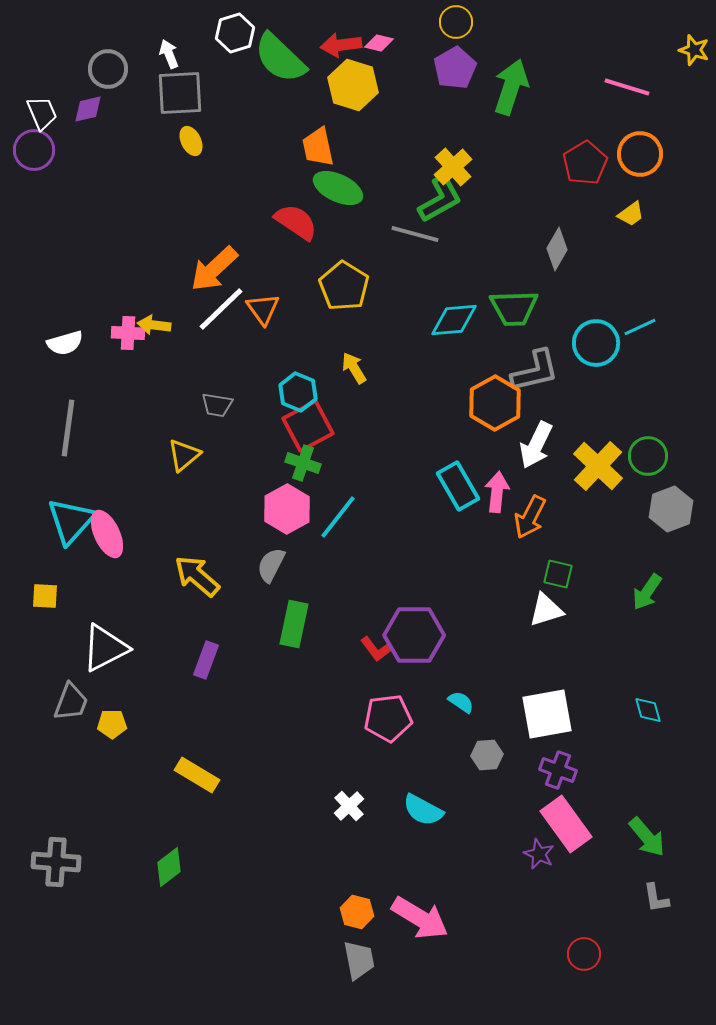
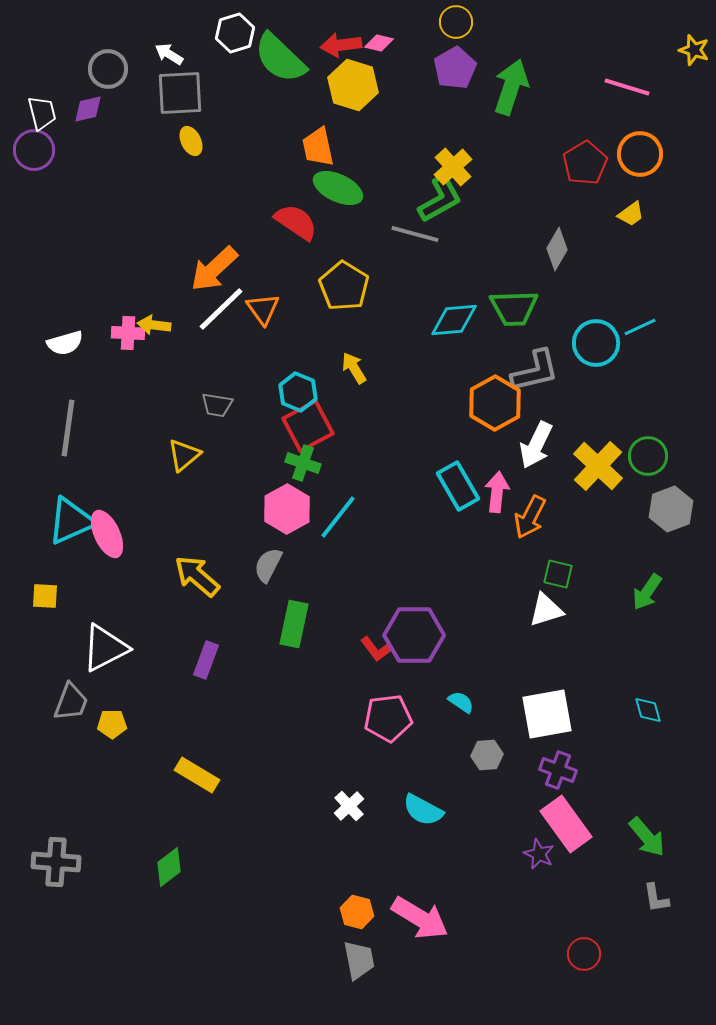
white arrow at (169, 54): rotated 36 degrees counterclockwise
white trapezoid at (42, 113): rotated 9 degrees clockwise
cyan triangle at (71, 521): rotated 24 degrees clockwise
gray semicircle at (271, 565): moved 3 px left
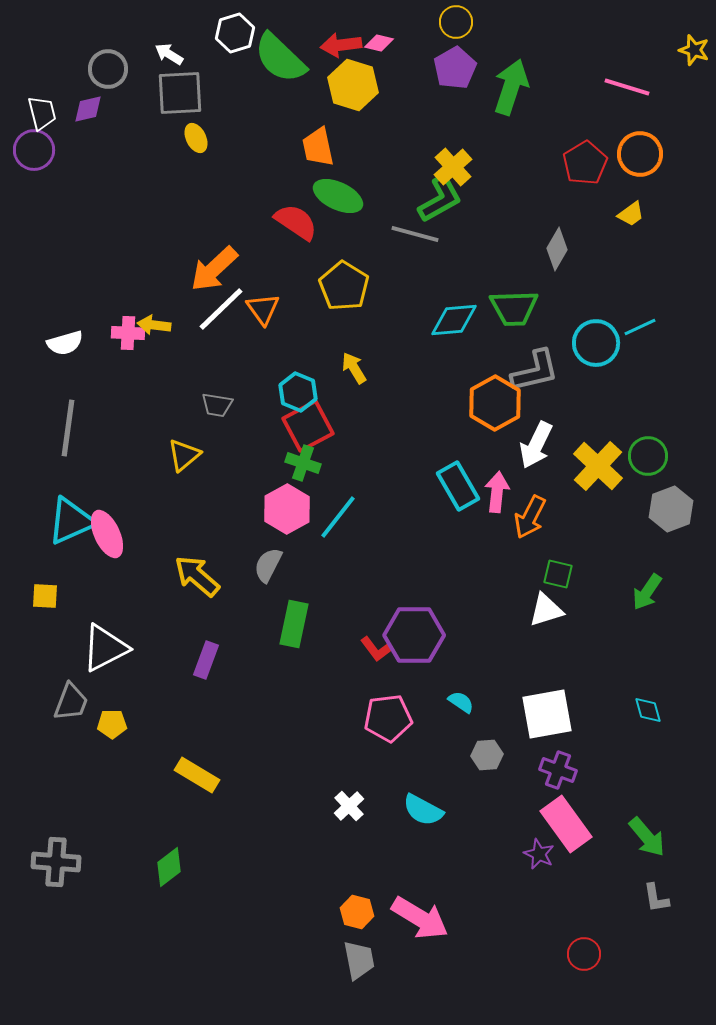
yellow ellipse at (191, 141): moved 5 px right, 3 px up
green ellipse at (338, 188): moved 8 px down
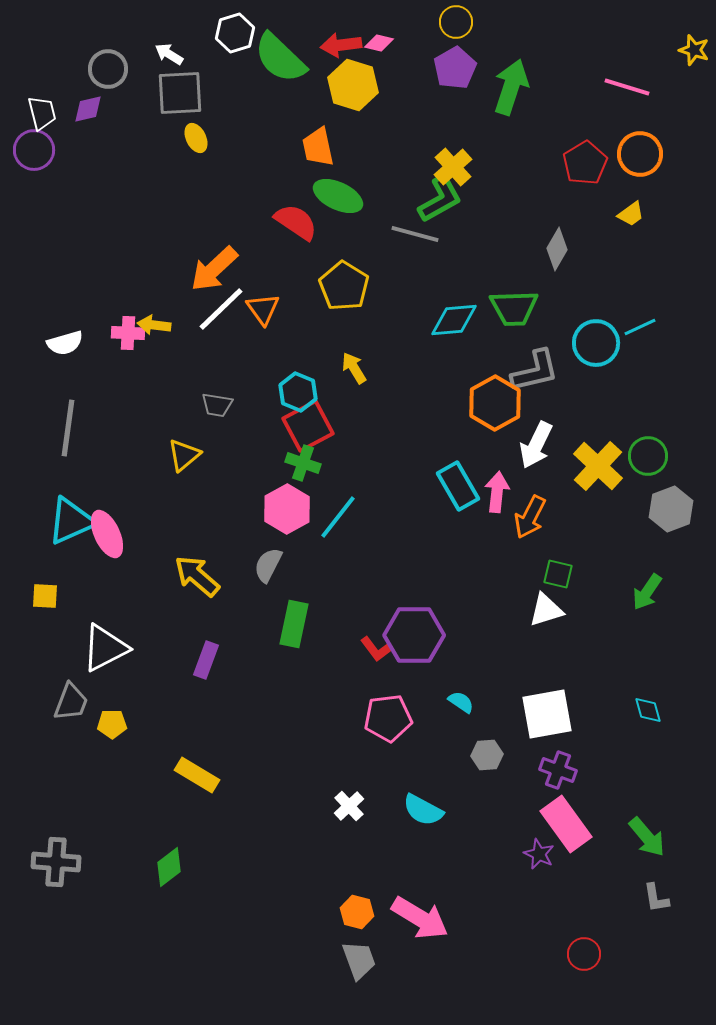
gray trapezoid at (359, 960): rotated 9 degrees counterclockwise
